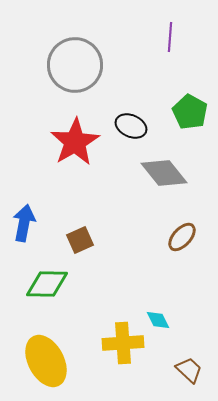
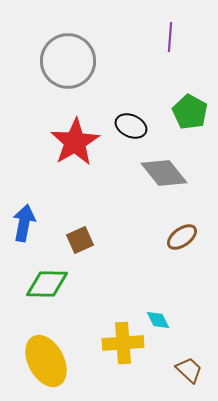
gray circle: moved 7 px left, 4 px up
brown ellipse: rotated 12 degrees clockwise
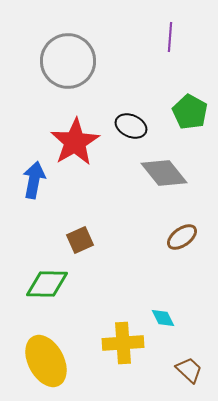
blue arrow: moved 10 px right, 43 px up
cyan diamond: moved 5 px right, 2 px up
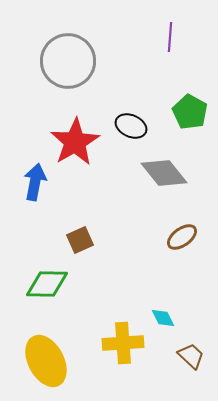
blue arrow: moved 1 px right, 2 px down
brown trapezoid: moved 2 px right, 14 px up
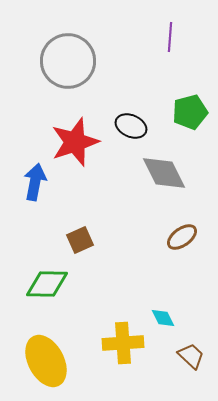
green pentagon: rotated 28 degrees clockwise
red star: rotated 12 degrees clockwise
gray diamond: rotated 12 degrees clockwise
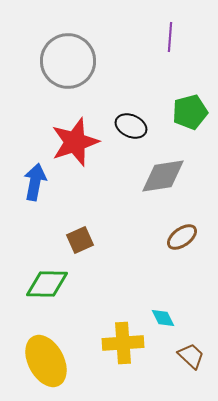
gray diamond: moved 1 px left, 3 px down; rotated 72 degrees counterclockwise
